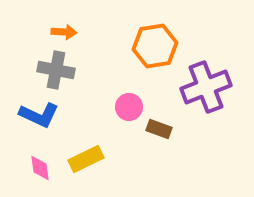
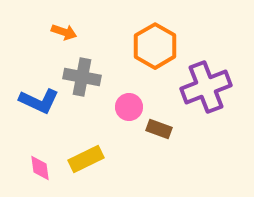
orange arrow: rotated 15 degrees clockwise
orange hexagon: rotated 21 degrees counterclockwise
gray cross: moved 26 px right, 7 px down
blue L-shape: moved 14 px up
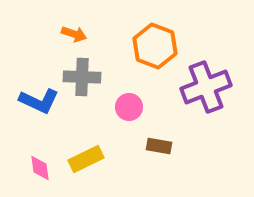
orange arrow: moved 10 px right, 2 px down
orange hexagon: rotated 9 degrees counterclockwise
gray cross: rotated 9 degrees counterclockwise
brown rectangle: moved 17 px down; rotated 10 degrees counterclockwise
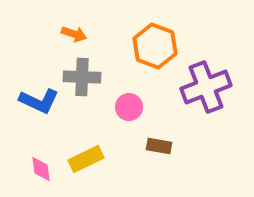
pink diamond: moved 1 px right, 1 px down
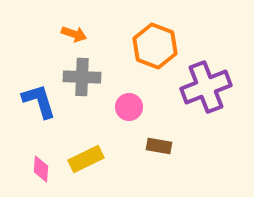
blue L-shape: rotated 132 degrees counterclockwise
pink diamond: rotated 12 degrees clockwise
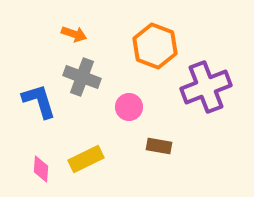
gray cross: rotated 18 degrees clockwise
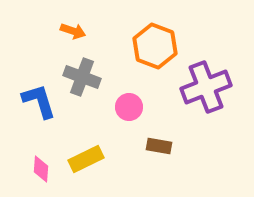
orange arrow: moved 1 px left, 3 px up
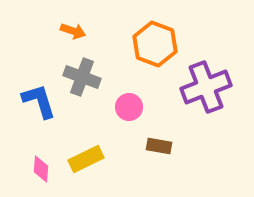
orange hexagon: moved 2 px up
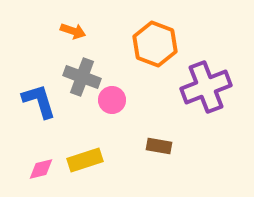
pink circle: moved 17 px left, 7 px up
yellow rectangle: moved 1 px left, 1 px down; rotated 8 degrees clockwise
pink diamond: rotated 72 degrees clockwise
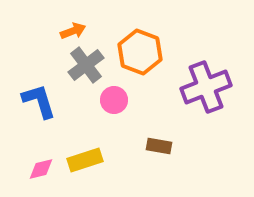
orange arrow: rotated 40 degrees counterclockwise
orange hexagon: moved 15 px left, 8 px down
gray cross: moved 4 px right, 12 px up; rotated 33 degrees clockwise
pink circle: moved 2 px right
